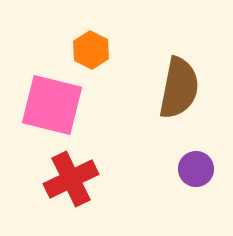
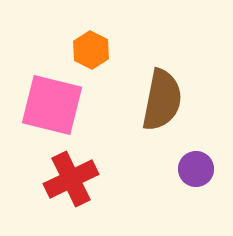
brown semicircle: moved 17 px left, 12 px down
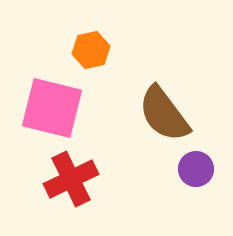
orange hexagon: rotated 21 degrees clockwise
brown semicircle: moved 2 px right, 14 px down; rotated 132 degrees clockwise
pink square: moved 3 px down
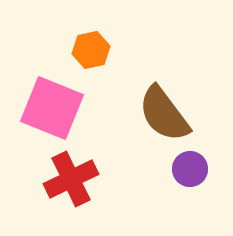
pink square: rotated 8 degrees clockwise
purple circle: moved 6 px left
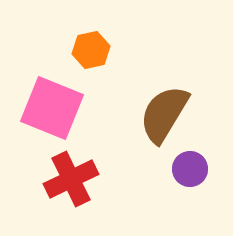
brown semicircle: rotated 68 degrees clockwise
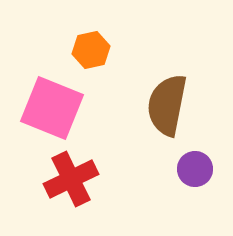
brown semicircle: moved 3 px right, 9 px up; rotated 20 degrees counterclockwise
purple circle: moved 5 px right
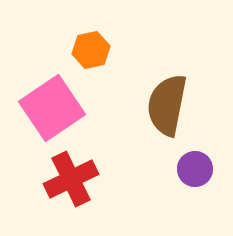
pink square: rotated 34 degrees clockwise
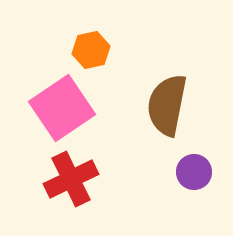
pink square: moved 10 px right
purple circle: moved 1 px left, 3 px down
